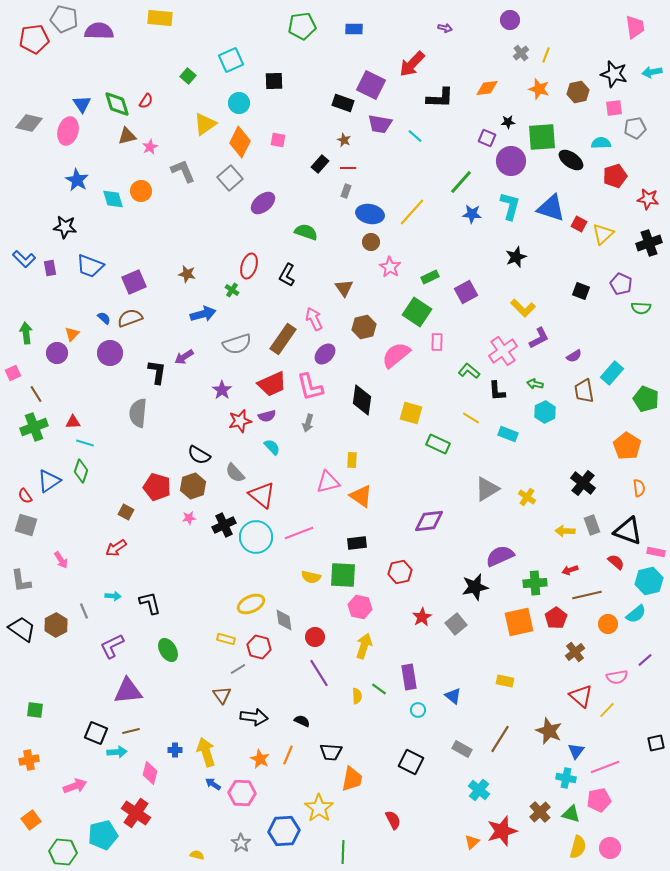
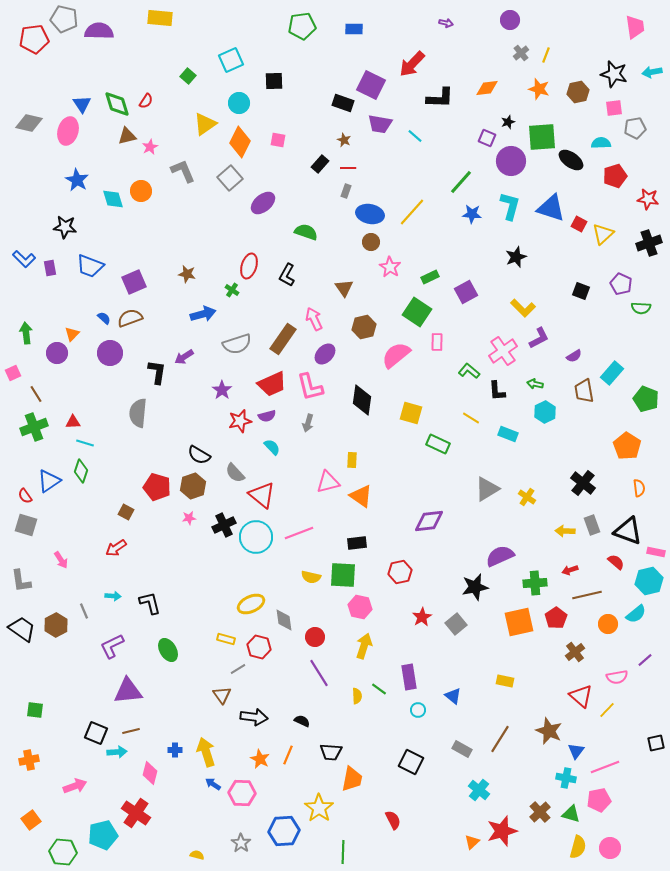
purple arrow at (445, 28): moved 1 px right, 5 px up
black star at (508, 122): rotated 16 degrees counterclockwise
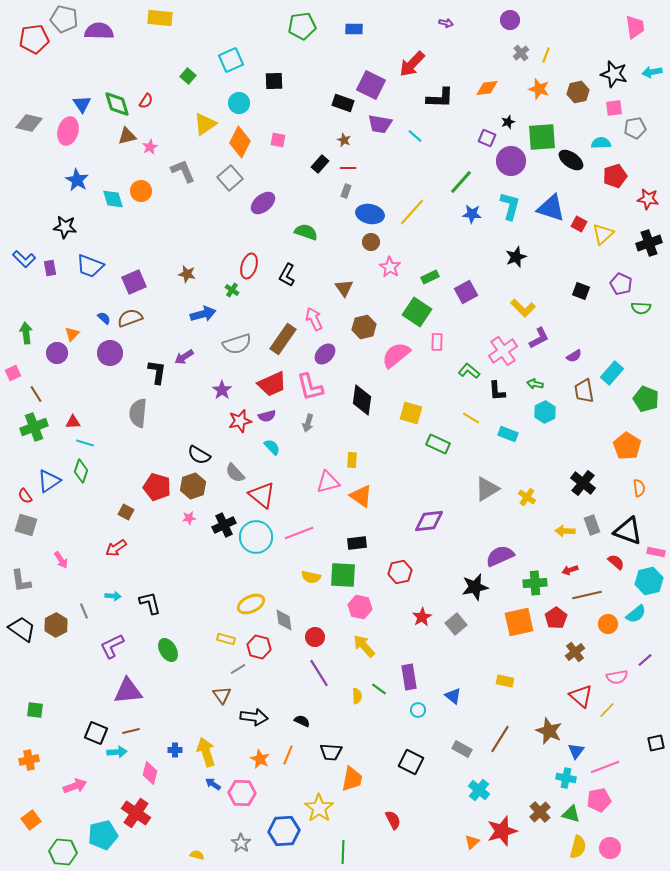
yellow arrow at (364, 646): rotated 60 degrees counterclockwise
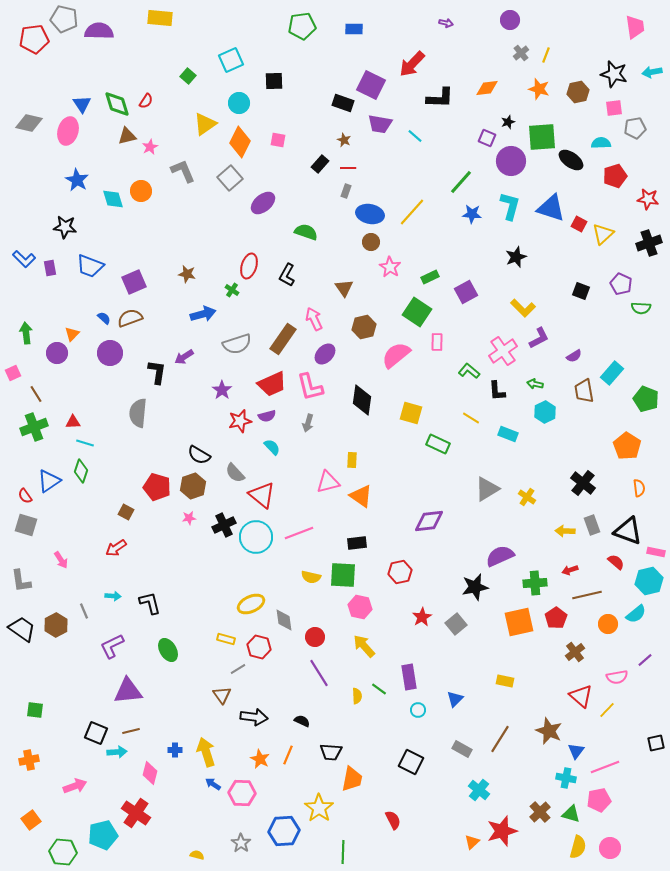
blue triangle at (453, 696): moved 2 px right, 3 px down; rotated 36 degrees clockwise
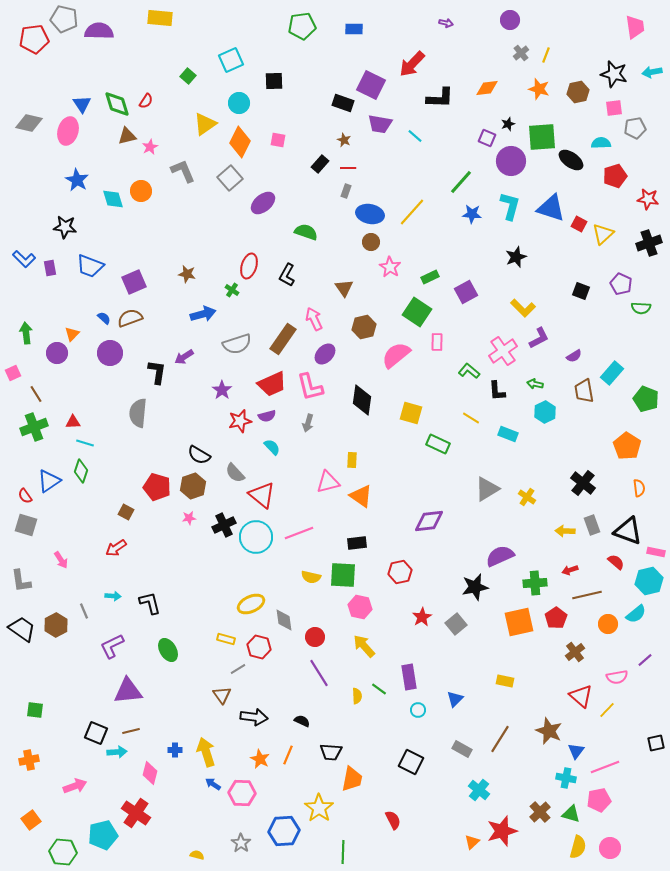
black star at (508, 122): moved 2 px down
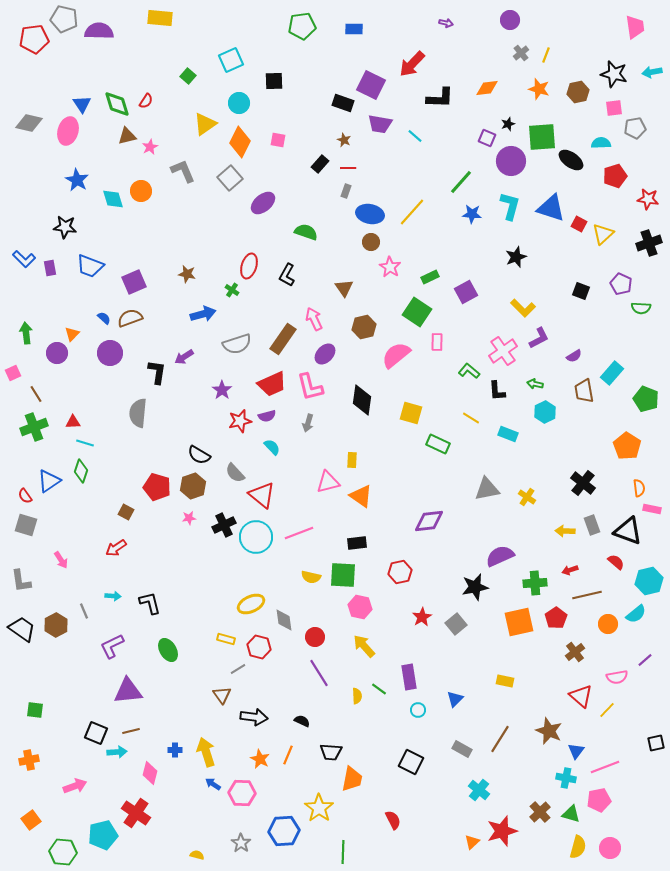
gray triangle at (487, 489): rotated 20 degrees clockwise
pink rectangle at (656, 552): moved 4 px left, 43 px up
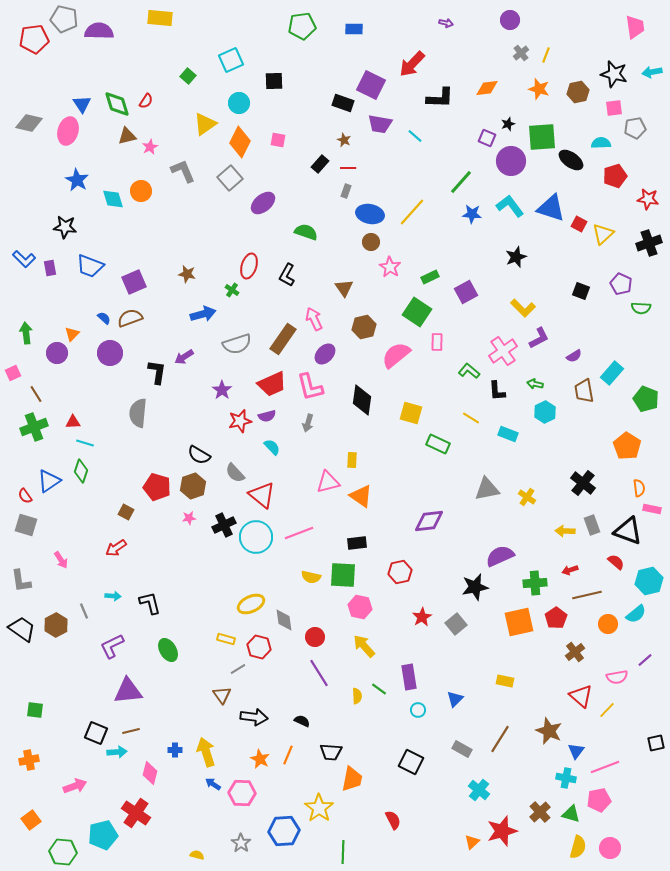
cyan L-shape at (510, 206): rotated 52 degrees counterclockwise
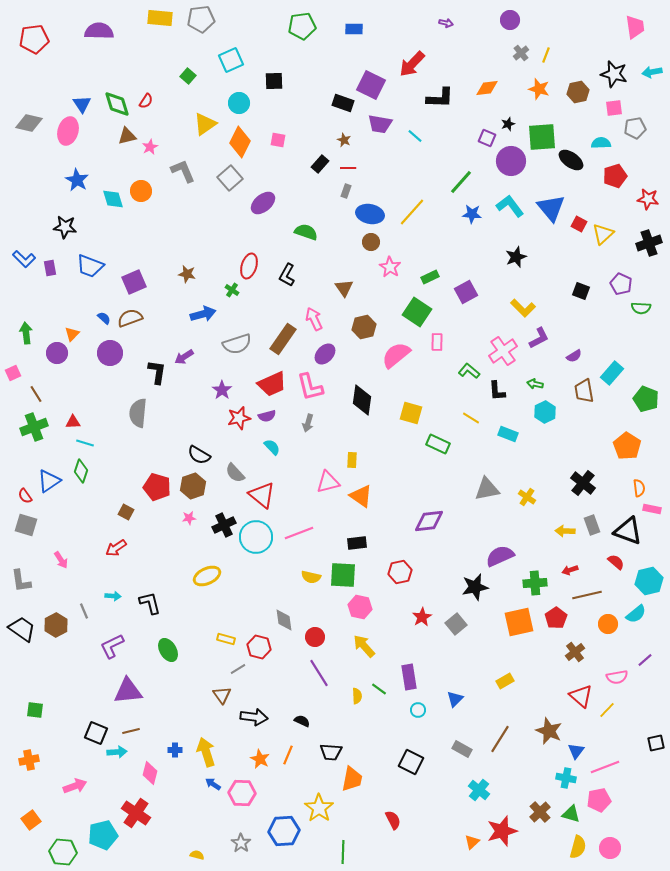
gray pentagon at (64, 19): moved 137 px right; rotated 20 degrees counterclockwise
blue triangle at (551, 208): rotated 32 degrees clockwise
red star at (240, 421): moved 1 px left, 3 px up
yellow ellipse at (251, 604): moved 44 px left, 28 px up
yellow rectangle at (505, 681): rotated 42 degrees counterclockwise
